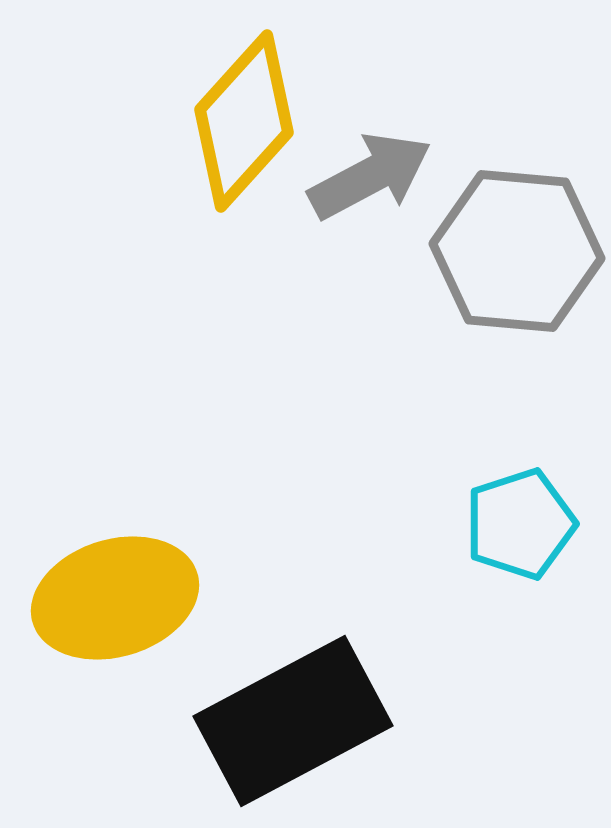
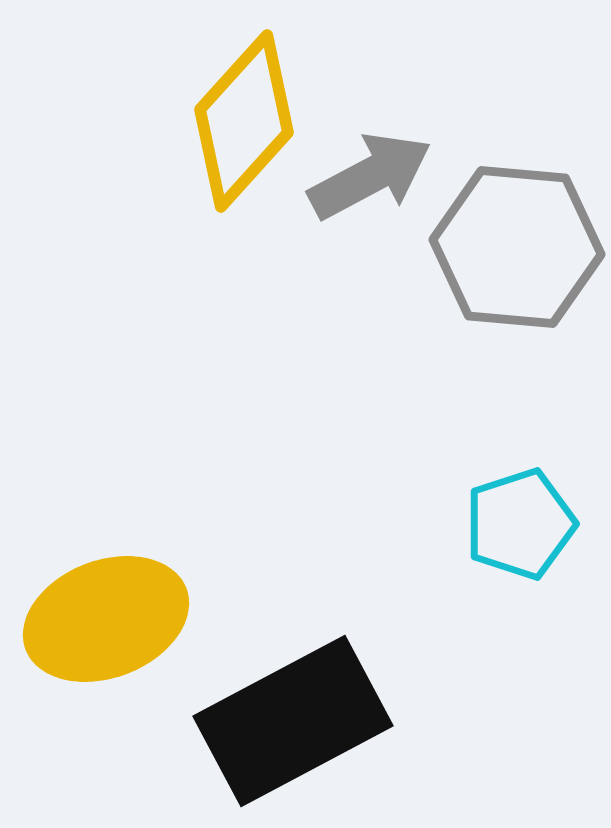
gray hexagon: moved 4 px up
yellow ellipse: moved 9 px left, 21 px down; rotated 4 degrees counterclockwise
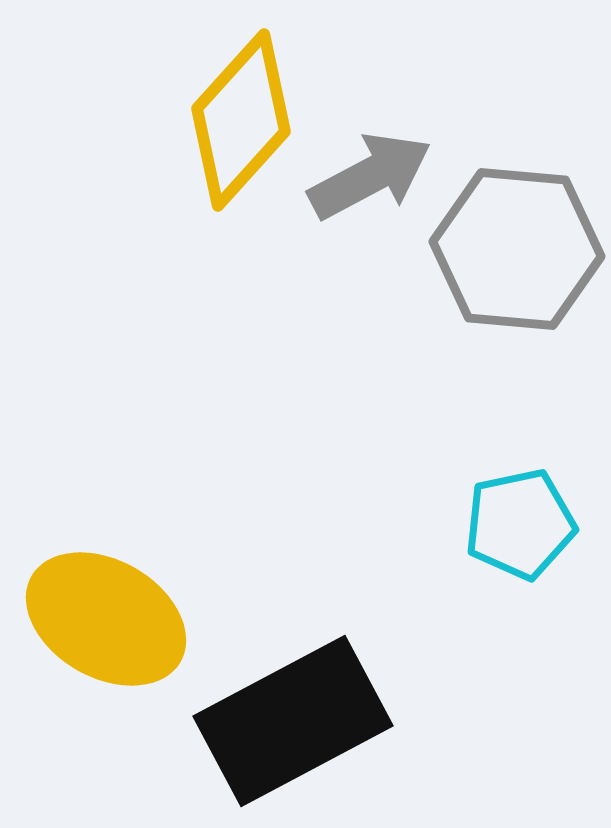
yellow diamond: moved 3 px left, 1 px up
gray hexagon: moved 2 px down
cyan pentagon: rotated 6 degrees clockwise
yellow ellipse: rotated 51 degrees clockwise
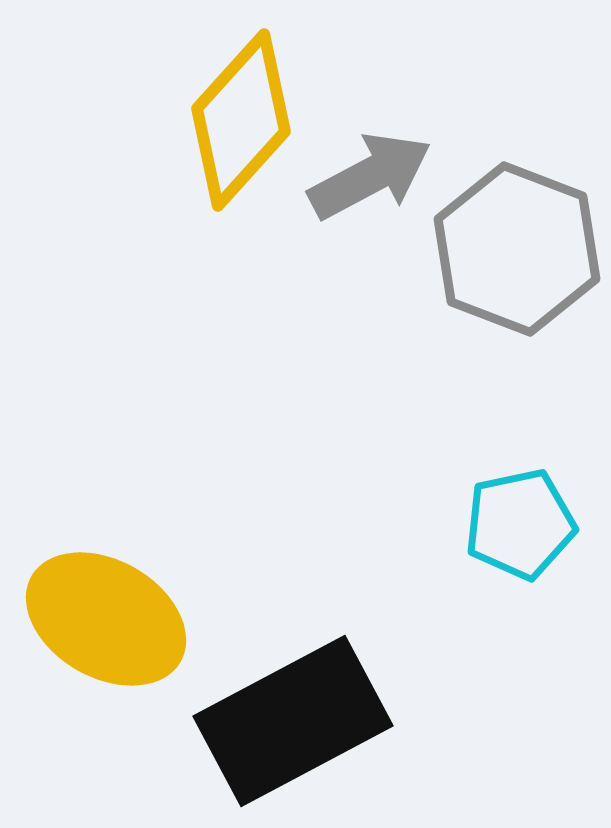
gray hexagon: rotated 16 degrees clockwise
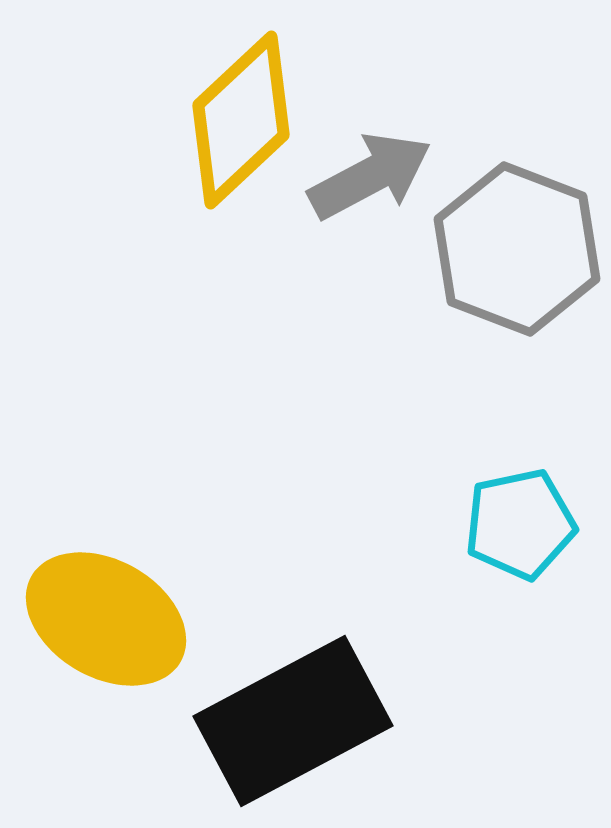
yellow diamond: rotated 5 degrees clockwise
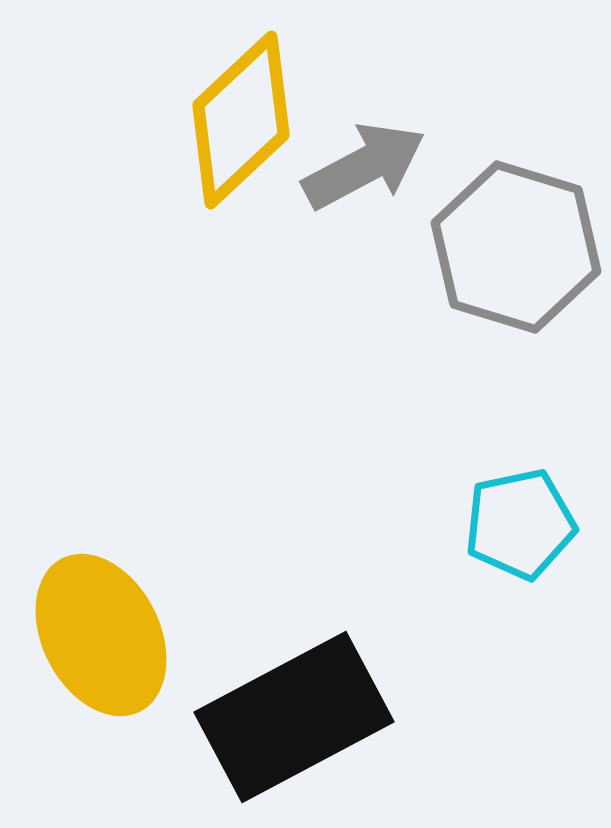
gray arrow: moved 6 px left, 10 px up
gray hexagon: moved 1 px left, 2 px up; rotated 4 degrees counterclockwise
yellow ellipse: moved 5 px left, 16 px down; rotated 33 degrees clockwise
black rectangle: moved 1 px right, 4 px up
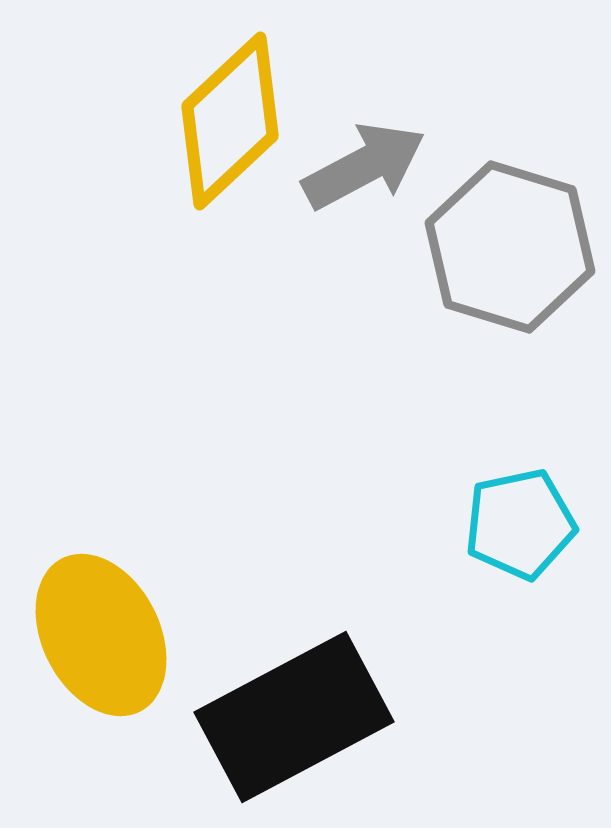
yellow diamond: moved 11 px left, 1 px down
gray hexagon: moved 6 px left
